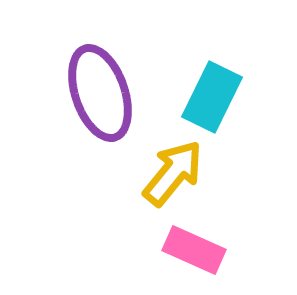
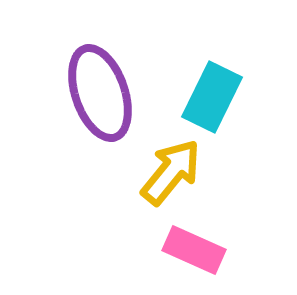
yellow arrow: moved 2 px left, 1 px up
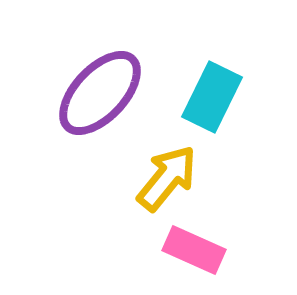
purple ellipse: rotated 62 degrees clockwise
yellow arrow: moved 4 px left, 6 px down
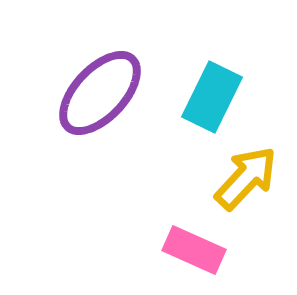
yellow arrow: moved 79 px right; rotated 4 degrees clockwise
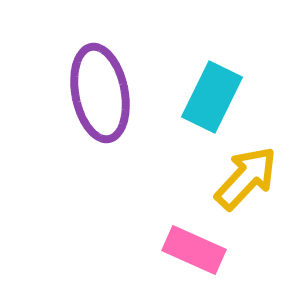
purple ellipse: rotated 54 degrees counterclockwise
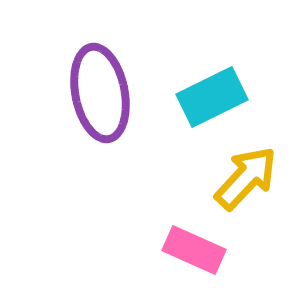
cyan rectangle: rotated 38 degrees clockwise
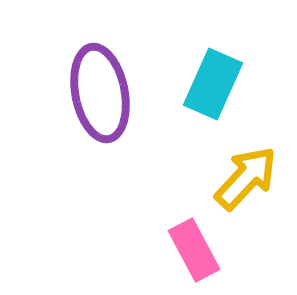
cyan rectangle: moved 1 px right, 13 px up; rotated 40 degrees counterclockwise
pink rectangle: rotated 38 degrees clockwise
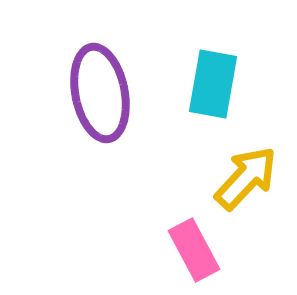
cyan rectangle: rotated 14 degrees counterclockwise
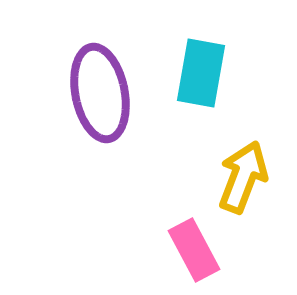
cyan rectangle: moved 12 px left, 11 px up
yellow arrow: moved 3 px left, 1 px up; rotated 22 degrees counterclockwise
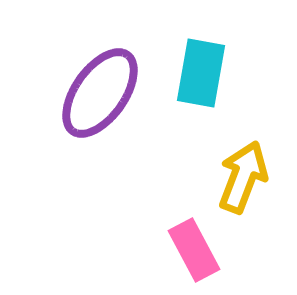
purple ellipse: rotated 46 degrees clockwise
